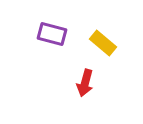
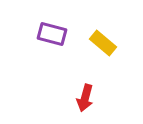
red arrow: moved 15 px down
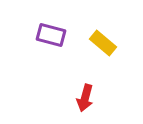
purple rectangle: moved 1 px left, 1 px down
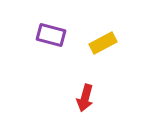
yellow rectangle: rotated 68 degrees counterclockwise
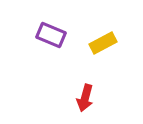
purple rectangle: rotated 8 degrees clockwise
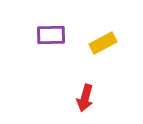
purple rectangle: rotated 24 degrees counterclockwise
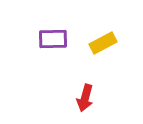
purple rectangle: moved 2 px right, 4 px down
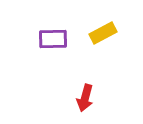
yellow rectangle: moved 10 px up
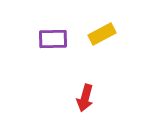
yellow rectangle: moved 1 px left, 1 px down
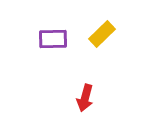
yellow rectangle: rotated 16 degrees counterclockwise
